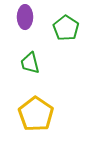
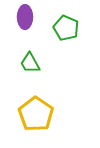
green pentagon: rotated 10 degrees counterclockwise
green trapezoid: rotated 15 degrees counterclockwise
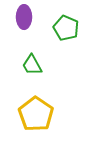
purple ellipse: moved 1 px left
green trapezoid: moved 2 px right, 2 px down
